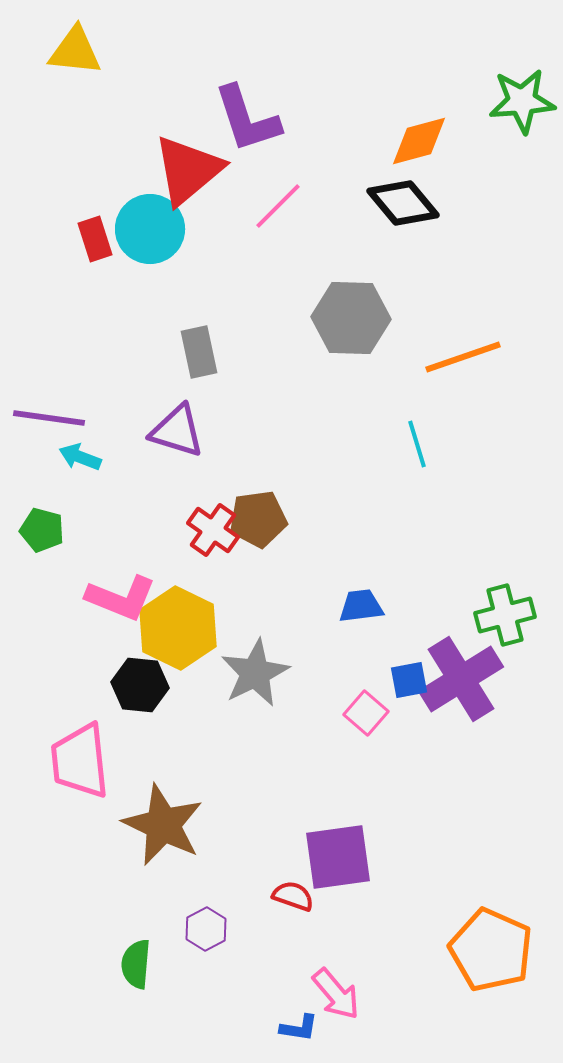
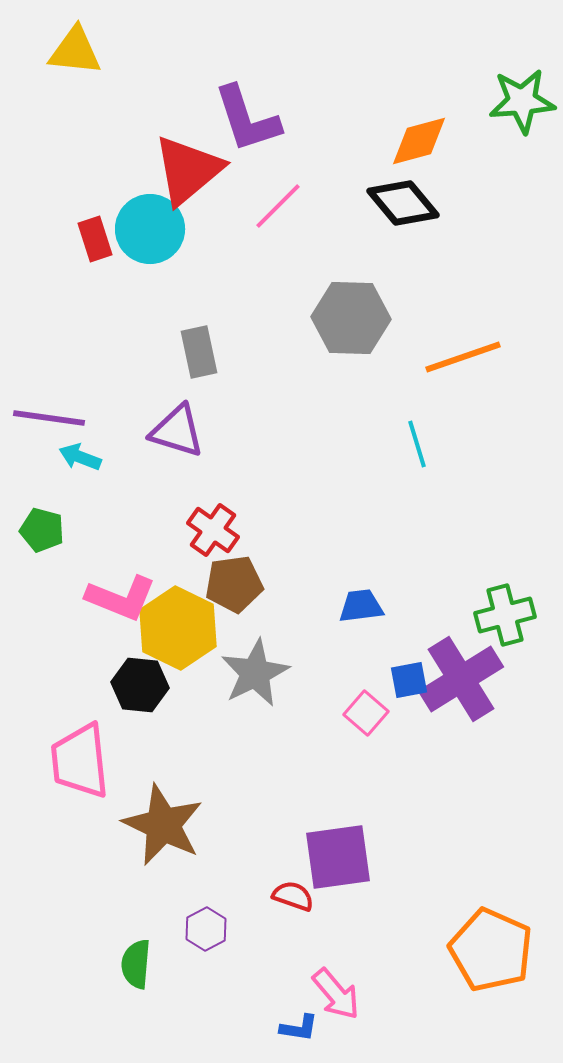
brown pentagon: moved 24 px left, 65 px down
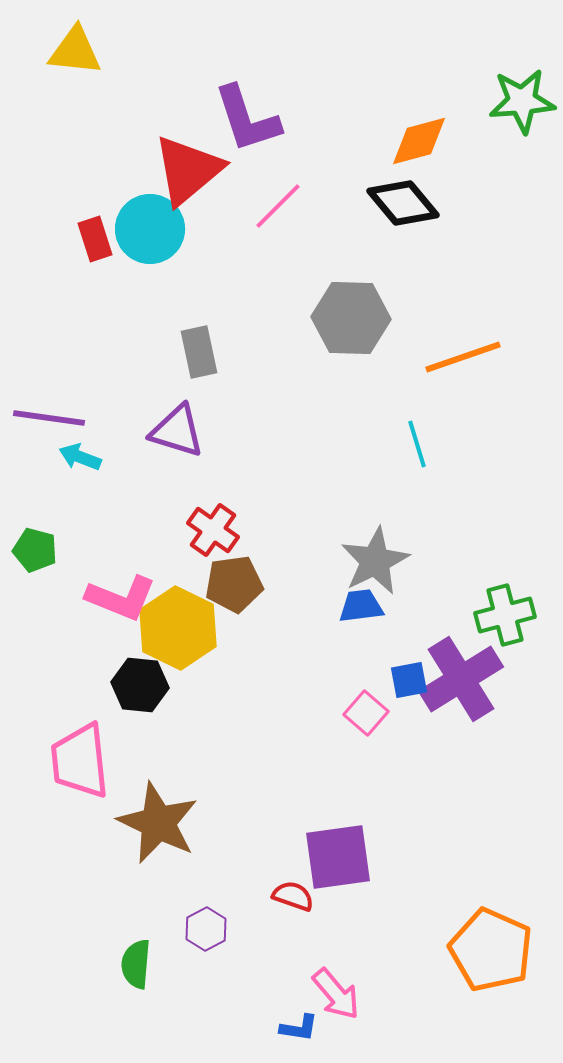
green pentagon: moved 7 px left, 20 px down
gray star: moved 120 px right, 112 px up
brown star: moved 5 px left, 2 px up
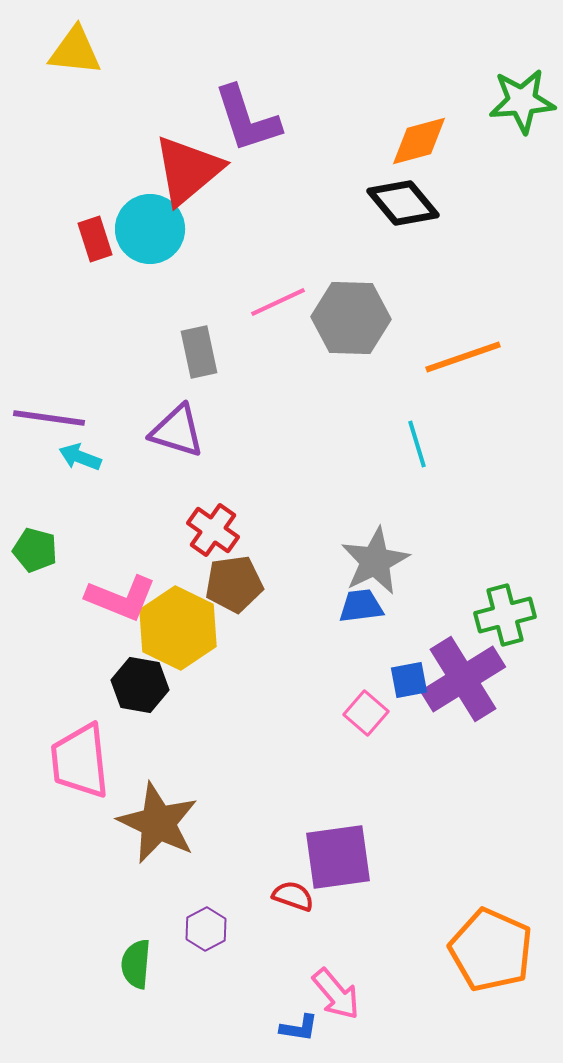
pink line: moved 96 px down; rotated 20 degrees clockwise
purple cross: moved 2 px right
black hexagon: rotated 4 degrees clockwise
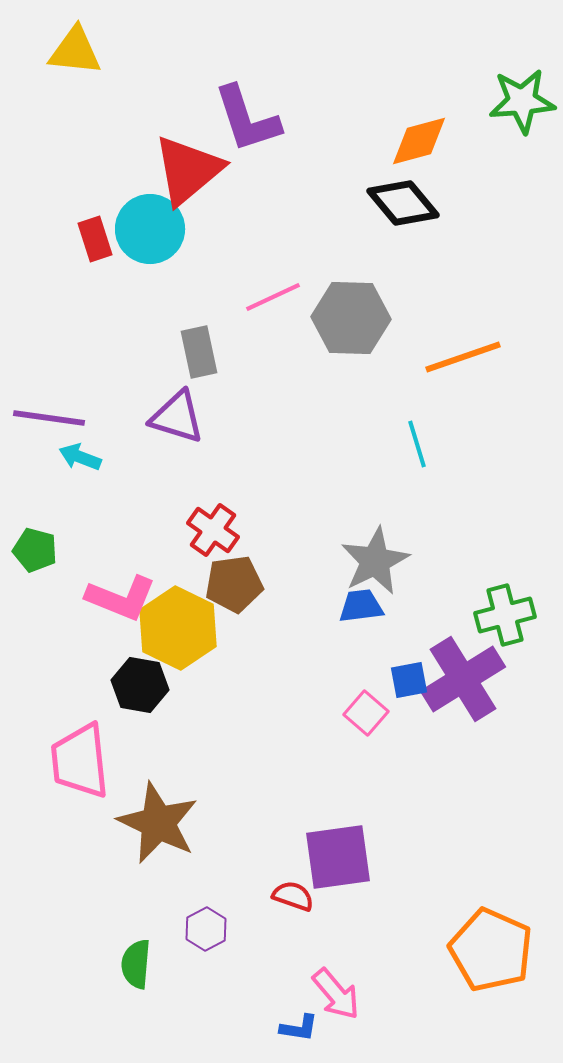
pink line: moved 5 px left, 5 px up
purple triangle: moved 14 px up
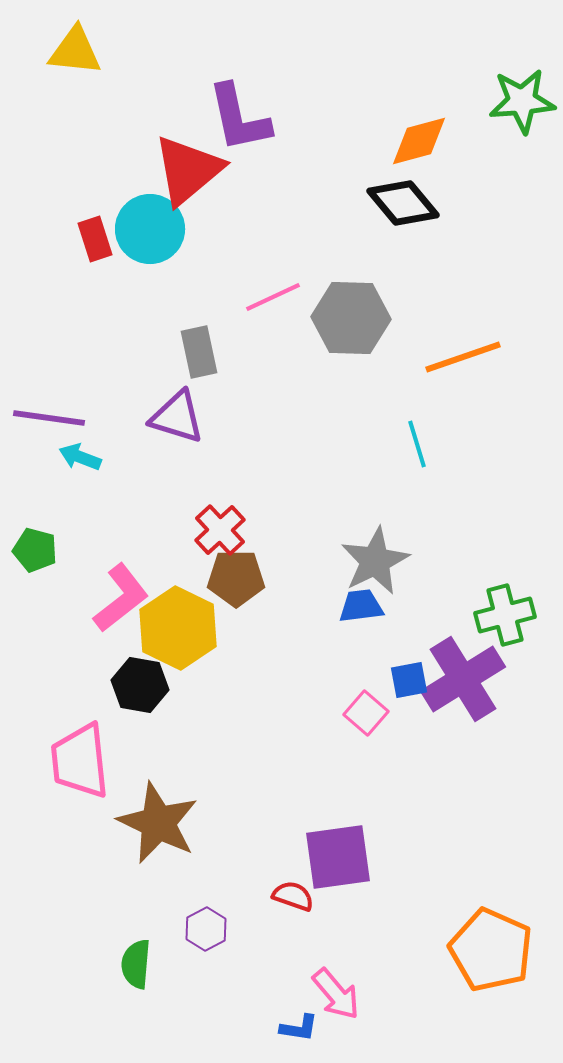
purple L-shape: moved 8 px left, 1 px up; rotated 6 degrees clockwise
red cross: moved 7 px right; rotated 12 degrees clockwise
brown pentagon: moved 2 px right, 6 px up; rotated 8 degrees clockwise
pink L-shape: rotated 60 degrees counterclockwise
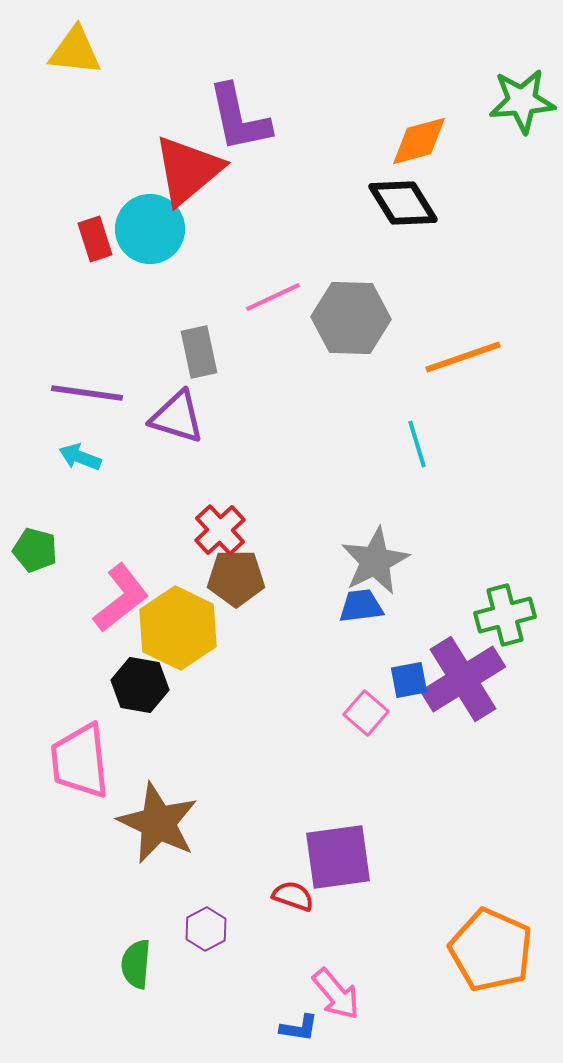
black diamond: rotated 8 degrees clockwise
purple line: moved 38 px right, 25 px up
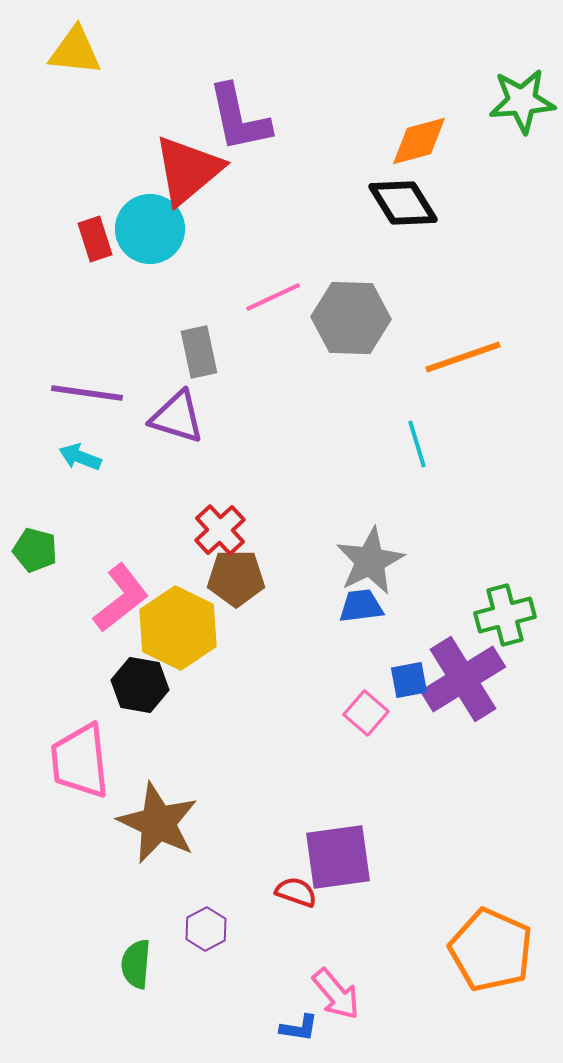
gray star: moved 5 px left
red semicircle: moved 3 px right, 4 px up
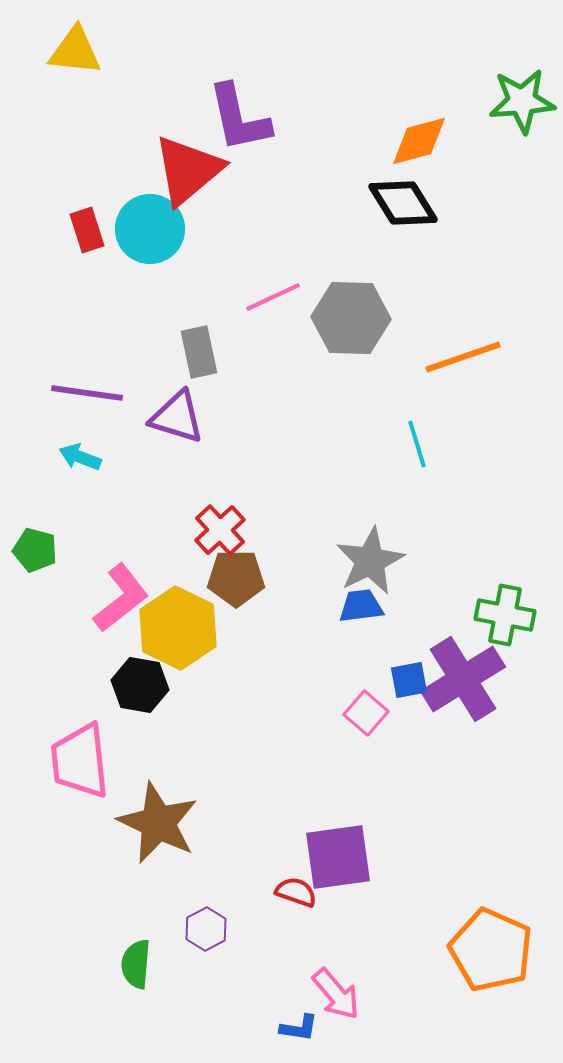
red rectangle: moved 8 px left, 9 px up
green cross: rotated 26 degrees clockwise
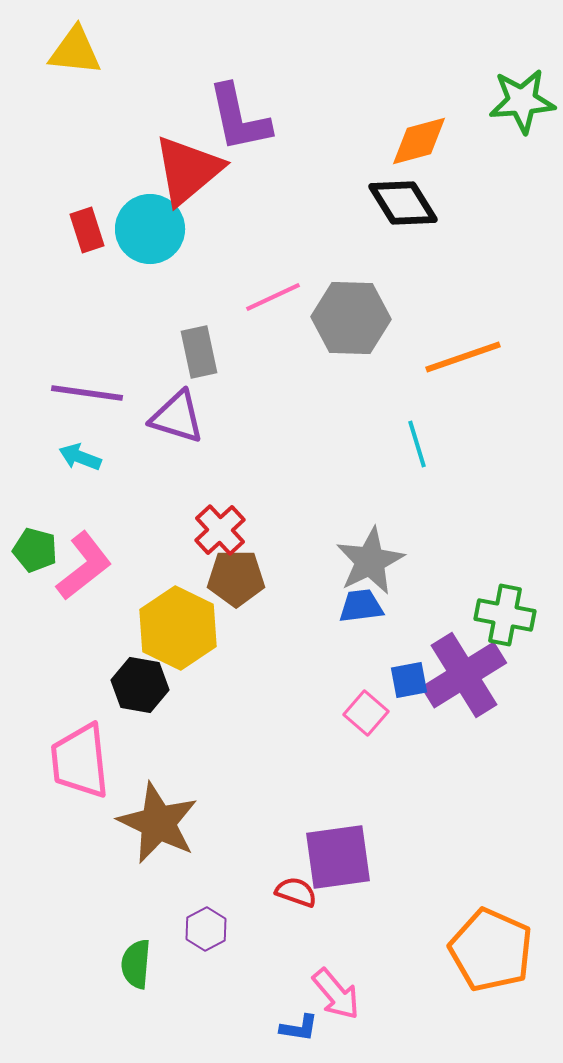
pink L-shape: moved 37 px left, 32 px up
purple cross: moved 1 px right, 4 px up
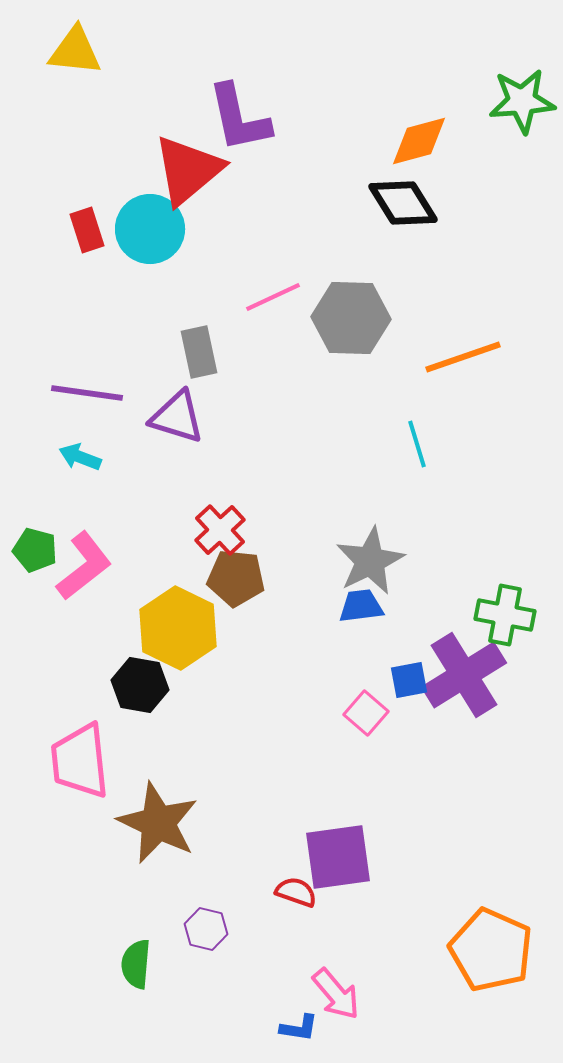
brown pentagon: rotated 6 degrees clockwise
purple hexagon: rotated 18 degrees counterclockwise
